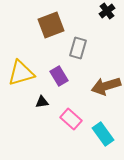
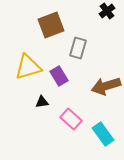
yellow triangle: moved 7 px right, 6 px up
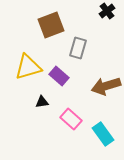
purple rectangle: rotated 18 degrees counterclockwise
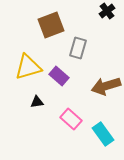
black triangle: moved 5 px left
